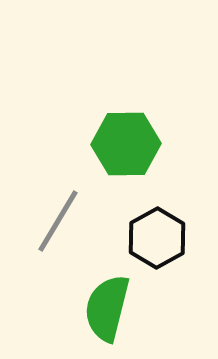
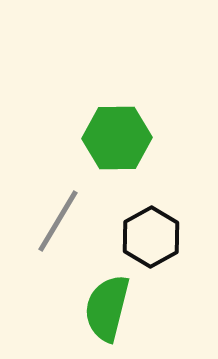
green hexagon: moved 9 px left, 6 px up
black hexagon: moved 6 px left, 1 px up
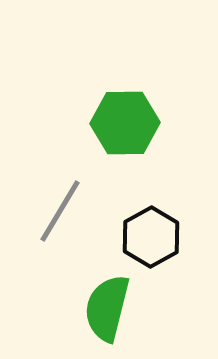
green hexagon: moved 8 px right, 15 px up
gray line: moved 2 px right, 10 px up
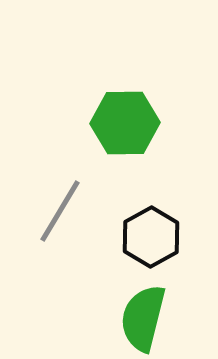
green semicircle: moved 36 px right, 10 px down
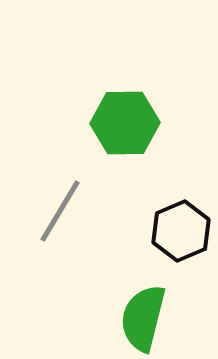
black hexagon: moved 30 px right, 6 px up; rotated 6 degrees clockwise
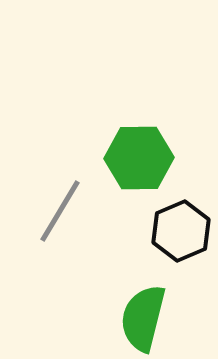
green hexagon: moved 14 px right, 35 px down
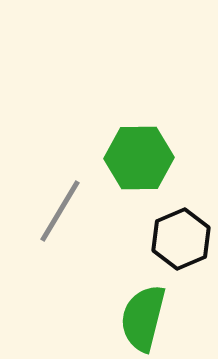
black hexagon: moved 8 px down
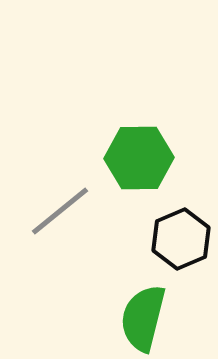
gray line: rotated 20 degrees clockwise
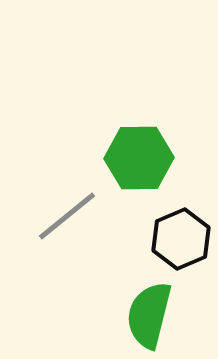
gray line: moved 7 px right, 5 px down
green semicircle: moved 6 px right, 3 px up
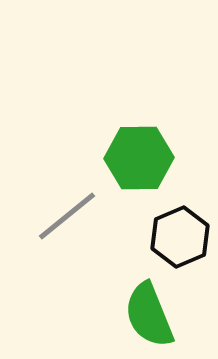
black hexagon: moved 1 px left, 2 px up
green semicircle: rotated 36 degrees counterclockwise
